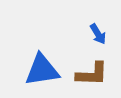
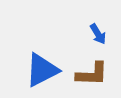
blue triangle: rotated 18 degrees counterclockwise
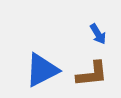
brown L-shape: rotated 8 degrees counterclockwise
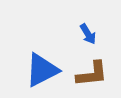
blue arrow: moved 10 px left
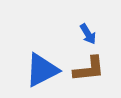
brown L-shape: moved 3 px left, 5 px up
